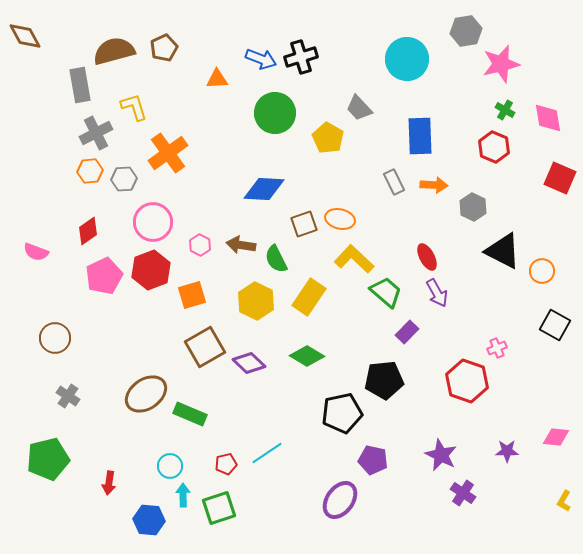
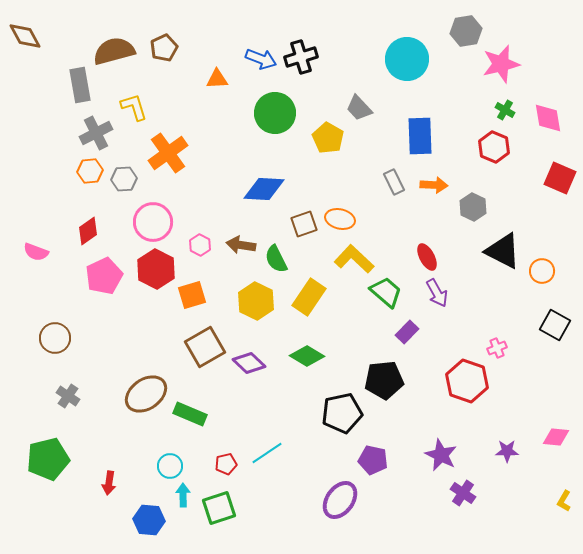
red hexagon at (151, 270): moved 5 px right, 1 px up; rotated 12 degrees counterclockwise
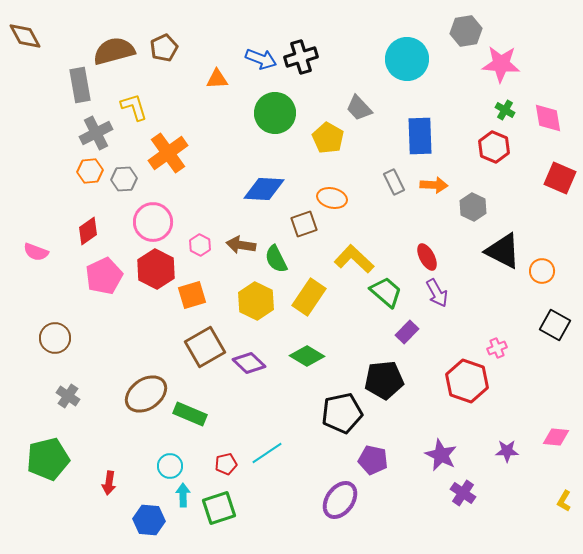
pink star at (501, 64): rotated 18 degrees clockwise
orange ellipse at (340, 219): moved 8 px left, 21 px up
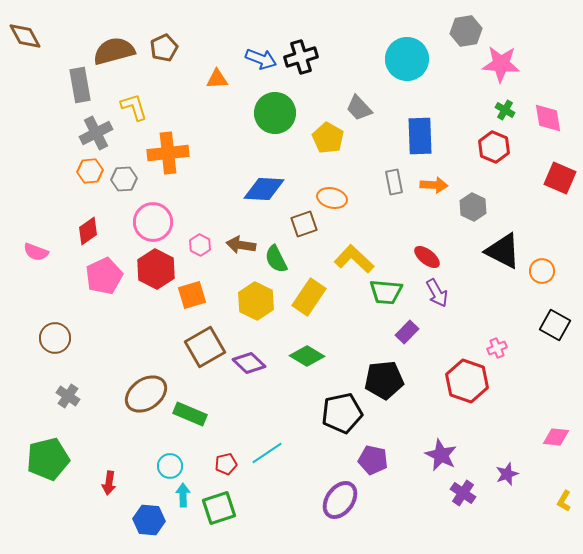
orange cross at (168, 153): rotated 30 degrees clockwise
gray rectangle at (394, 182): rotated 15 degrees clockwise
red ellipse at (427, 257): rotated 24 degrees counterclockwise
green trapezoid at (386, 292): rotated 144 degrees clockwise
purple star at (507, 451): moved 23 px down; rotated 20 degrees counterclockwise
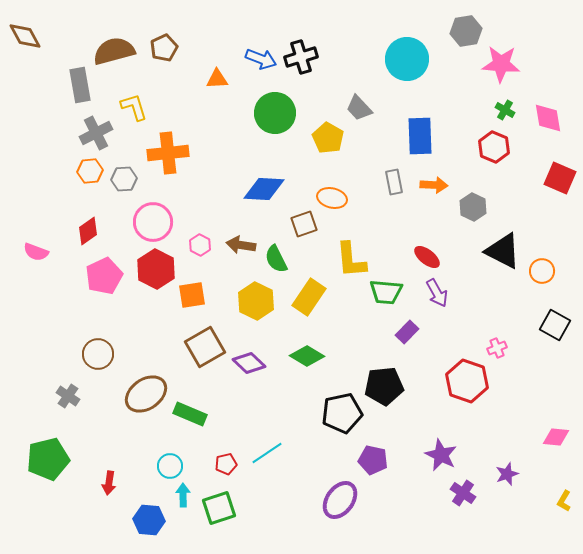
yellow L-shape at (354, 259): moved 3 px left, 1 px down; rotated 138 degrees counterclockwise
orange square at (192, 295): rotated 8 degrees clockwise
brown circle at (55, 338): moved 43 px right, 16 px down
black pentagon at (384, 380): moved 6 px down
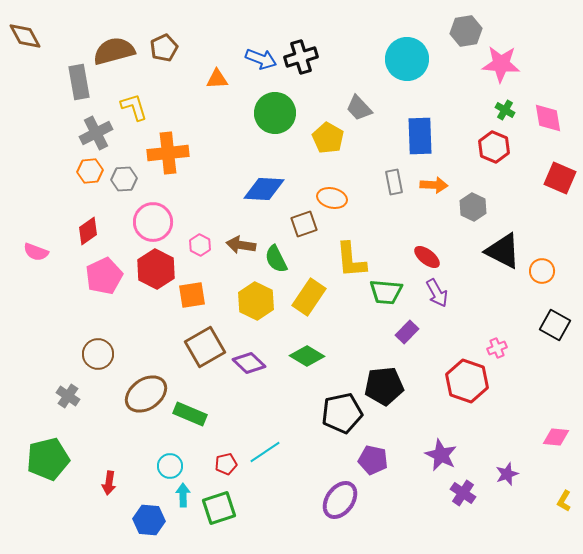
gray rectangle at (80, 85): moved 1 px left, 3 px up
cyan line at (267, 453): moved 2 px left, 1 px up
